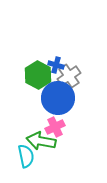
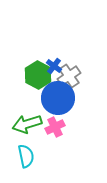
blue cross: moved 2 px left, 1 px down; rotated 21 degrees clockwise
green arrow: moved 14 px left, 17 px up; rotated 28 degrees counterclockwise
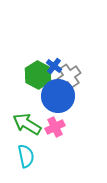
blue circle: moved 2 px up
green arrow: rotated 48 degrees clockwise
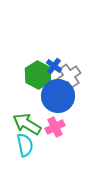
cyan semicircle: moved 1 px left, 11 px up
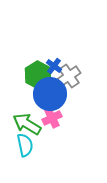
blue circle: moved 8 px left, 2 px up
pink cross: moved 3 px left, 9 px up
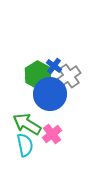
pink cross: moved 16 px down; rotated 12 degrees counterclockwise
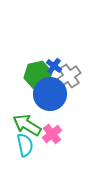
green hexagon: rotated 20 degrees clockwise
green arrow: moved 1 px down
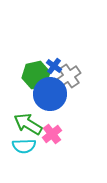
green hexagon: moved 2 px left
green arrow: moved 1 px right, 1 px up
cyan semicircle: moved 1 px left, 1 px down; rotated 100 degrees clockwise
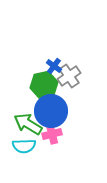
green hexagon: moved 8 px right, 10 px down
blue circle: moved 1 px right, 17 px down
pink cross: rotated 24 degrees clockwise
